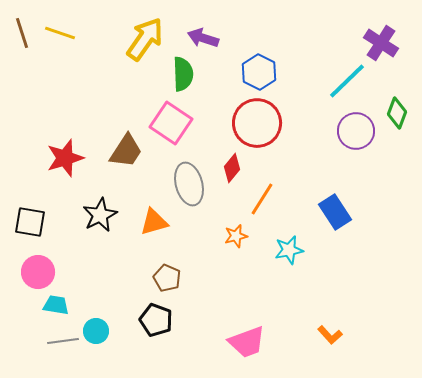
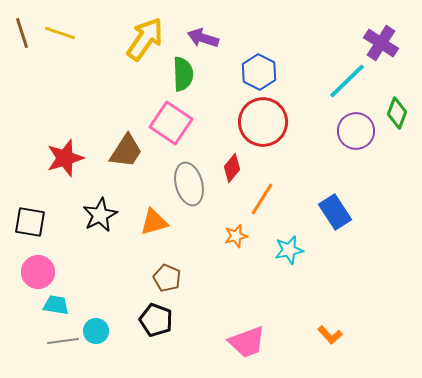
red circle: moved 6 px right, 1 px up
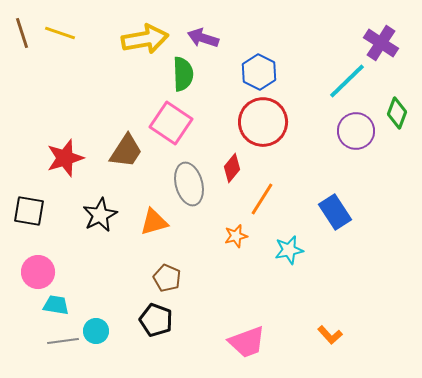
yellow arrow: rotated 45 degrees clockwise
black square: moved 1 px left, 11 px up
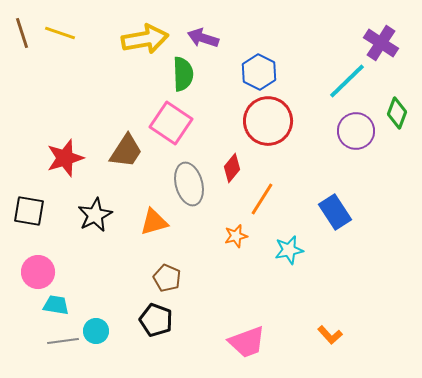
red circle: moved 5 px right, 1 px up
black star: moved 5 px left
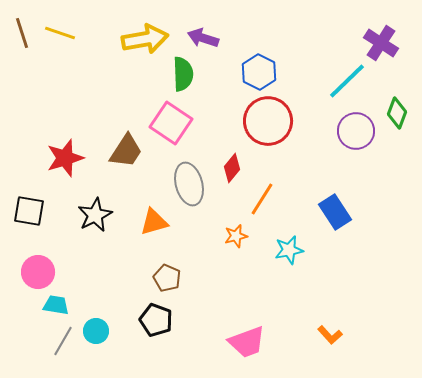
gray line: rotated 52 degrees counterclockwise
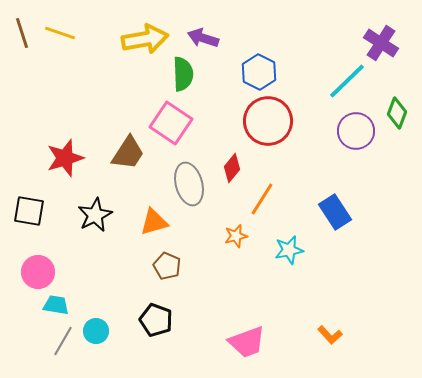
brown trapezoid: moved 2 px right, 2 px down
brown pentagon: moved 12 px up
